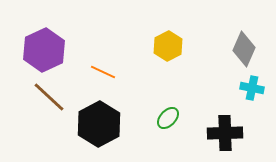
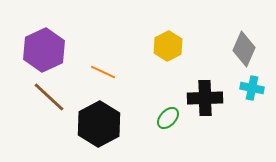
black cross: moved 20 px left, 35 px up
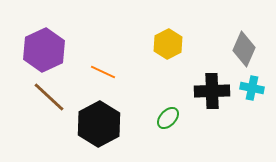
yellow hexagon: moved 2 px up
black cross: moved 7 px right, 7 px up
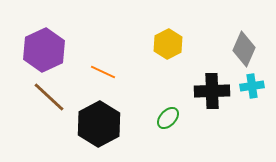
cyan cross: moved 2 px up; rotated 20 degrees counterclockwise
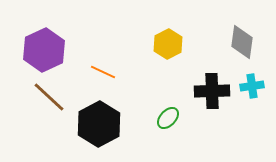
gray diamond: moved 2 px left, 7 px up; rotated 16 degrees counterclockwise
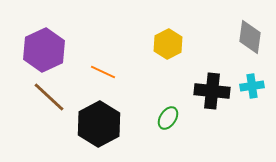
gray diamond: moved 8 px right, 5 px up
black cross: rotated 8 degrees clockwise
green ellipse: rotated 10 degrees counterclockwise
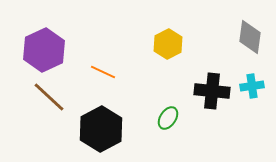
black hexagon: moved 2 px right, 5 px down
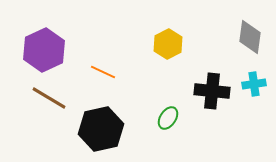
cyan cross: moved 2 px right, 2 px up
brown line: moved 1 px down; rotated 12 degrees counterclockwise
black hexagon: rotated 15 degrees clockwise
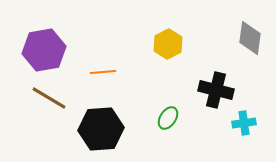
gray diamond: moved 1 px down
purple hexagon: rotated 15 degrees clockwise
orange line: rotated 30 degrees counterclockwise
cyan cross: moved 10 px left, 39 px down
black cross: moved 4 px right, 1 px up; rotated 8 degrees clockwise
black hexagon: rotated 9 degrees clockwise
